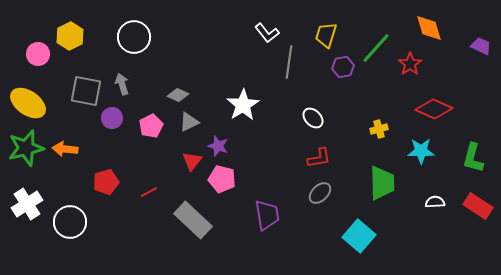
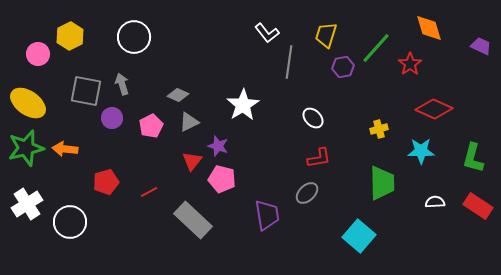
gray ellipse at (320, 193): moved 13 px left
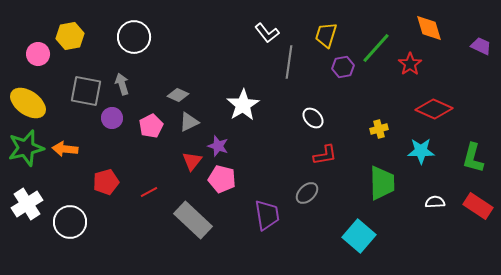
yellow hexagon at (70, 36): rotated 16 degrees clockwise
red L-shape at (319, 158): moved 6 px right, 3 px up
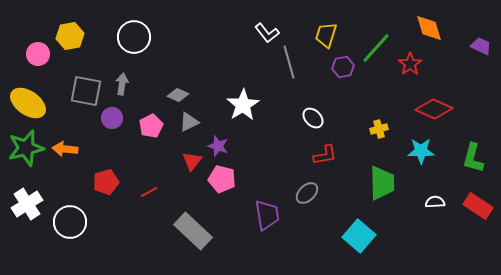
gray line at (289, 62): rotated 24 degrees counterclockwise
gray arrow at (122, 84): rotated 25 degrees clockwise
gray rectangle at (193, 220): moved 11 px down
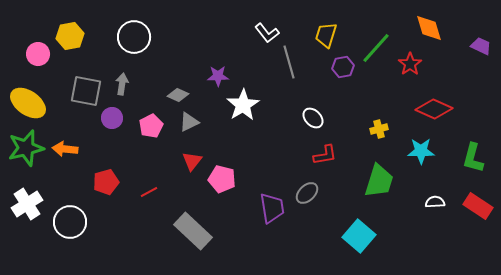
purple star at (218, 146): moved 70 px up; rotated 20 degrees counterclockwise
green trapezoid at (382, 183): moved 3 px left, 2 px up; rotated 18 degrees clockwise
purple trapezoid at (267, 215): moved 5 px right, 7 px up
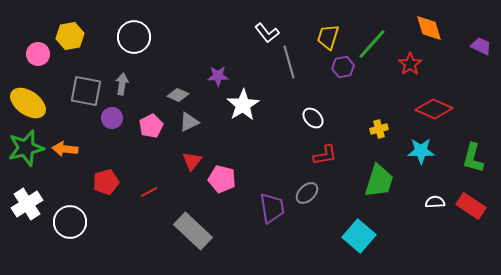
yellow trapezoid at (326, 35): moved 2 px right, 2 px down
green line at (376, 48): moved 4 px left, 4 px up
red rectangle at (478, 206): moved 7 px left
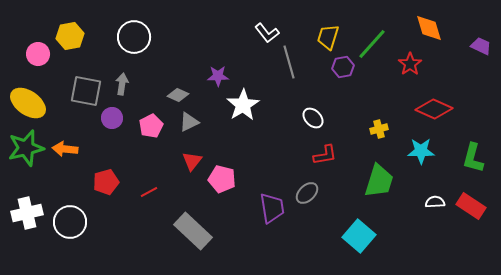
white cross at (27, 204): moved 9 px down; rotated 20 degrees clockwise
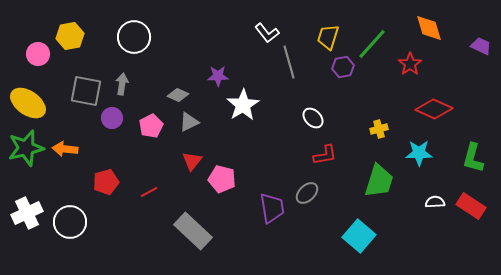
cyan star at (421, 151): moved 2 px left, 2 px down
white cross at (27, 213): rotated 12 degrees counterclockwise
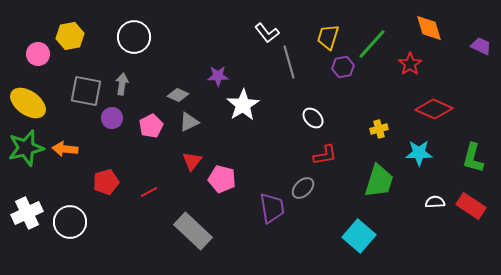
gray ellipse at (307, 193): moved 4 px left, 5 px up
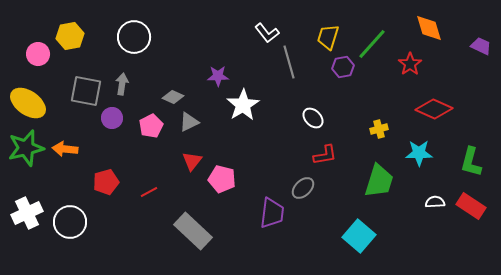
gray diamond at (178, 95): moved 5 px left, 2 px down
green L-shape at (473, 158): moved 2 px left, 4 px down
purple trapezoid at (272, 208): moved 5 px down; rotated 16 degrees clockwise
